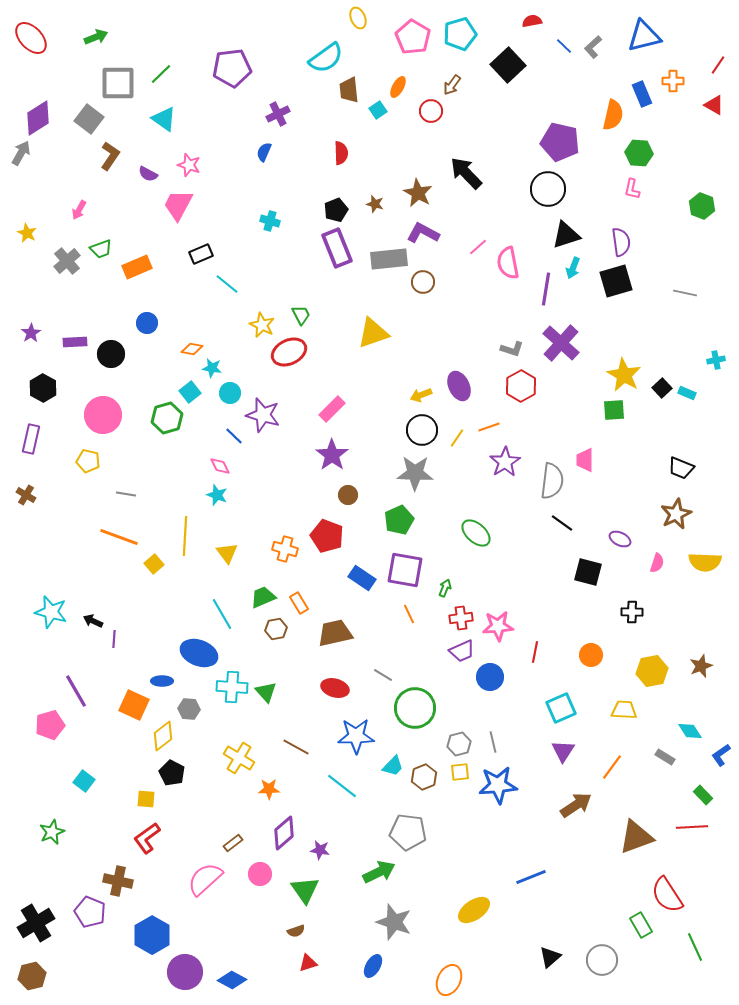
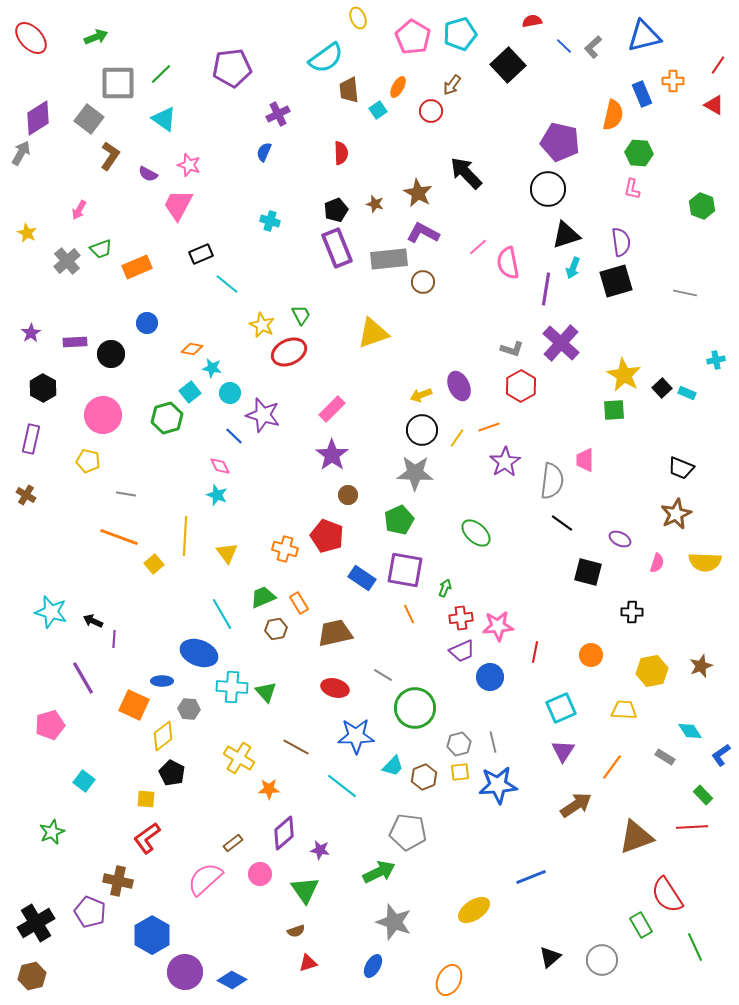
purple line at (76, 691): moved 7 px right, 13 px up
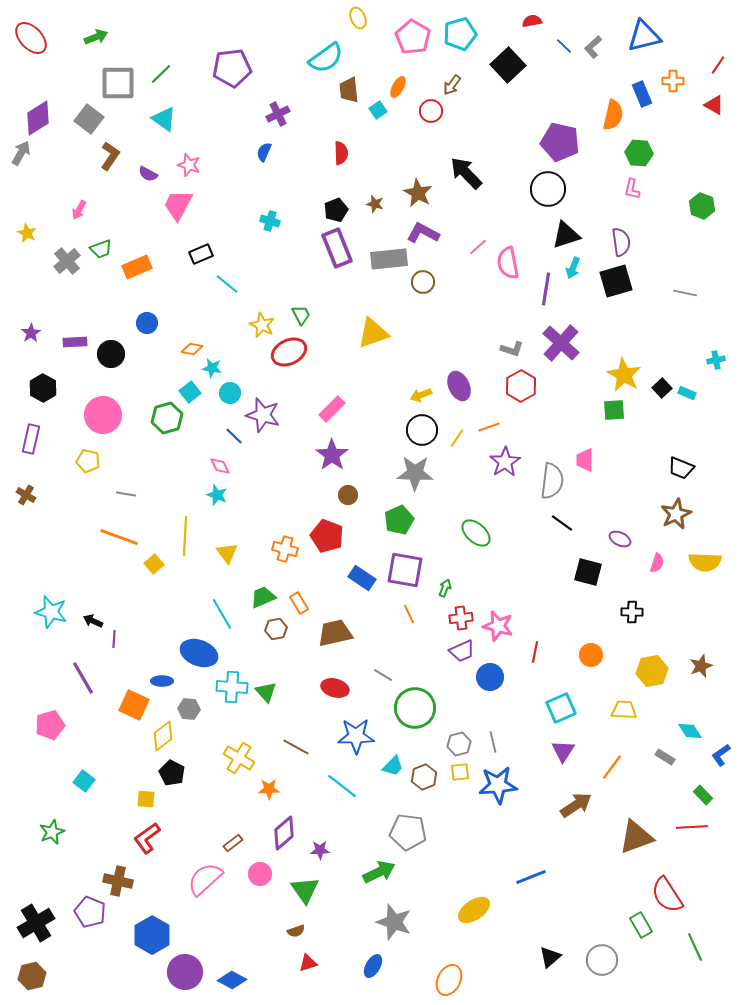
pink star at (498, 626): rotated 20 degrees clockwise
purple star at (320, 850): rotated 12 degrees counterclockwise
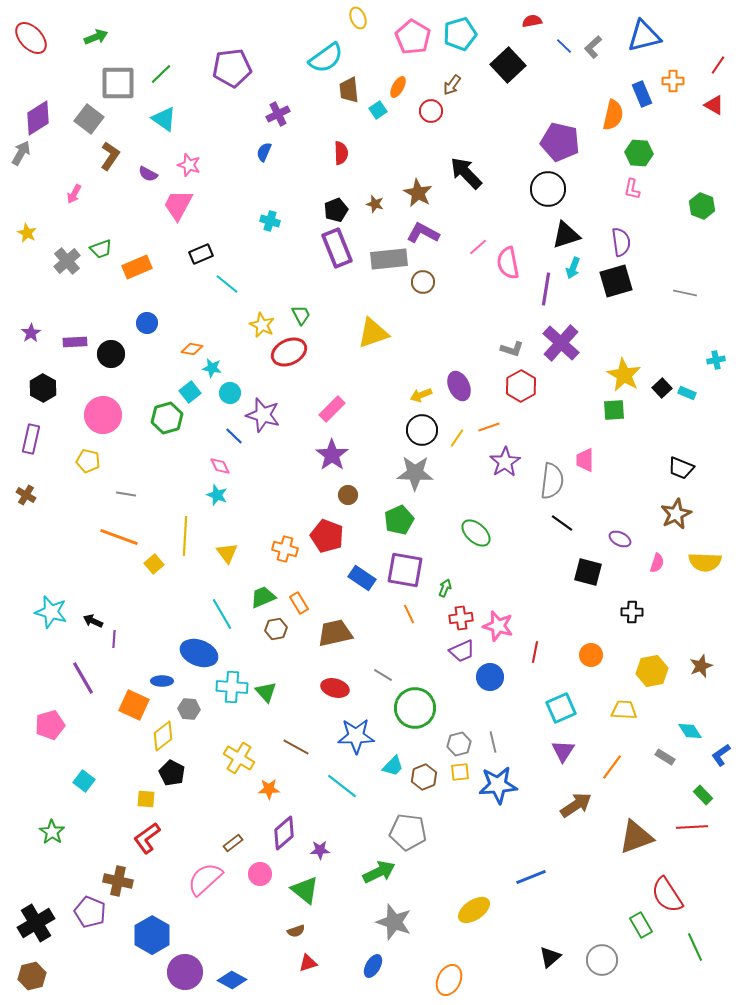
pink arrow at (79, 210): moved 5 px left, 16 px up
green star at (52, 832): rotated 15 degrees counterclockwise
green triangle at (305, 890): rotated 16 degrees counterclockwise
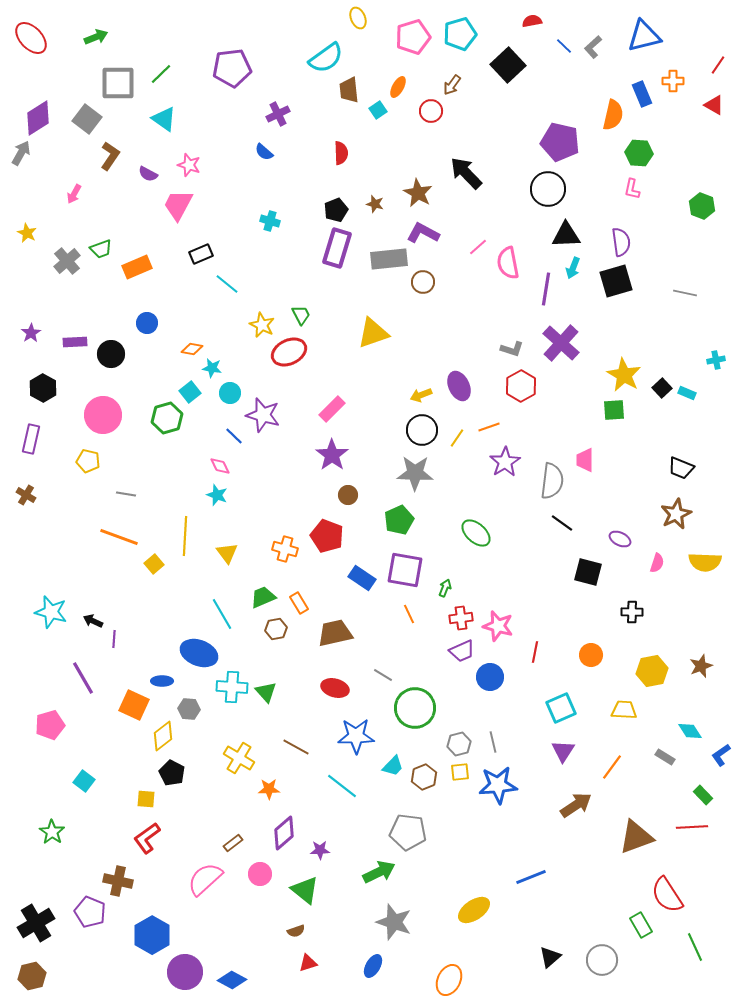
pink pentagon at (413, 37): rotated 24 degrees clockwise
gray square at (89, 119): moved 2 px left
blue semicircle at (264, 152): rotated 72 degrees counterclockwise
black triangle at (566, 235): rotated 16 degrees clockwise
purple rectangle at (337, 248): rotated 39 degrees clockwise
